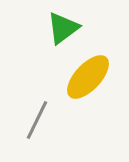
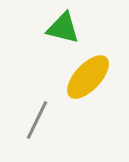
green triangle: rotated 51 degrees clockwise
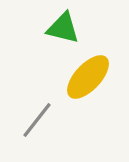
gray line: rotated 12 degrees clockwise
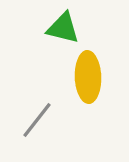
yellow ellipse: rotated 45 degrees counterclockwise
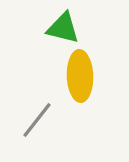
yellow ellipse: moved 8 px left, 1 px up
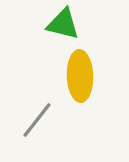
green triangle: moved 4 px up
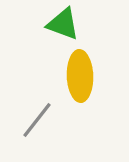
green triangle: rotated 6 degrees clockwise
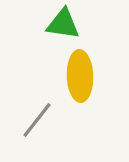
green triangle: rotated 12 degrees counterclockwise
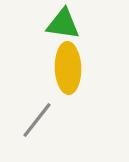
yellow ellipse: moved 12 px left, 8 px up
